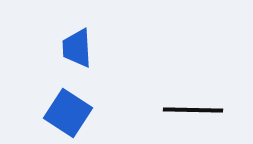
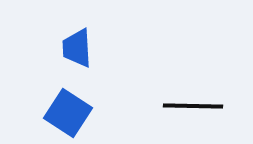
black line: moved 4 px up
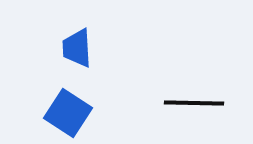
black line: moved 1 px right, 3 px up
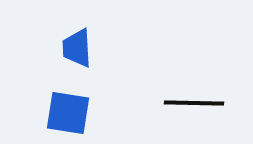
blue square: rotated 24 degrees counterclockwise
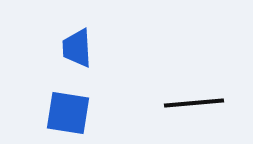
black line: rotated 6 degrees counterclockwise
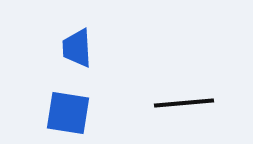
black line: moved 10 px left
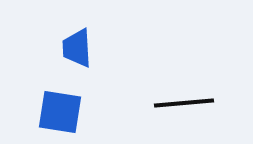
blue square: moved 8 px left, 1 px up
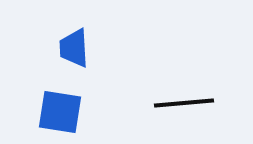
blue trapezoid: moved 3 px left
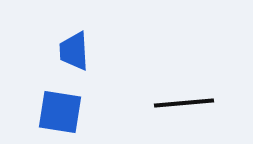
blue trapezoid: moved 3 px down
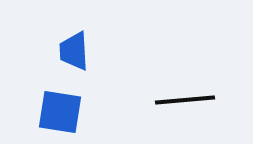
black line: moved 1 px right, 3 px up
